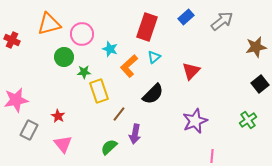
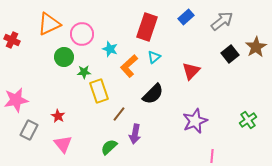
orange triangle: rotated 10 degrees counterclockwise
brown star: rotated 20 degrees counterclockwise
black square: moved 30 px left, 30 px up
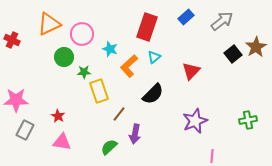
black square: moved 3 px right
pink star: rotated 10 degrees clockwise
green cross: rotated 24 degrees clockwise
gray rectangle: moved 4 px left
pink triangle: moved 1 px left, 2 px up; rotated 42 degrees counterclockwise
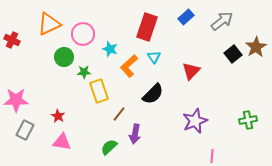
pink circle: moved 1 px right
cyan triangle: rotated 24 degrees counterclockwise
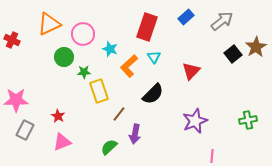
pink triangle: rotated 30 degrees counterclockwise
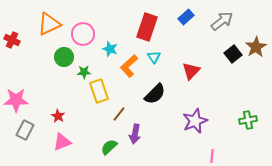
black semicircle: moved 2 px right
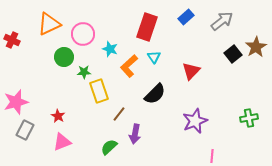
pink star: moved 2 px down; rotated 15 degrees counterclockwise
green cross: moved 1 px right, 2 px up
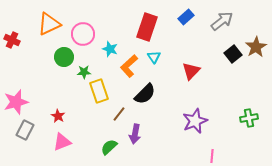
black semicircle: moved 10 px left
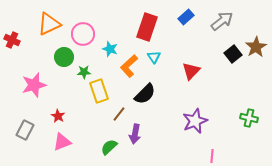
pink star: moved 18 px right, 17 px up
green cross: rotated 24 degrees clockwise
